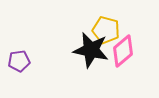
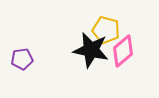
purple pentagon: moved 3 px right, 2 px up
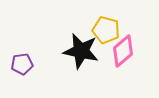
black star: moved 10 px left, 1 px down
purple pentagon: moved 5 px down
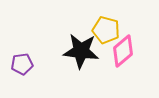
black star: rotated 6 degrees counterclockwise
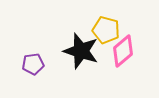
black star: rotated 12 degrees clockwise
purple pentagon: moved 11 px right
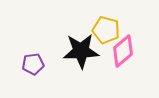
black star: rotated 21 degrees counterclockwise
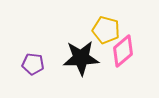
black star: moved 7 px down
purple pentagon: rotated 15 degrees clockwise
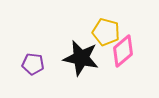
yellow pentagon: moved 2 px down
black star: rotated 15 degrees clockwise
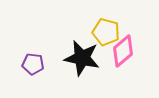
black star: moved 1 px right
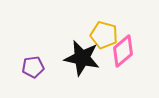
yellow pentagon: moved 2 px left, 3 px down
purple pentagon: moved 3 px down; rotated 15 degrees counterclockwise
